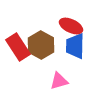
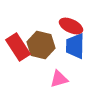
brown hexagon: rotated 16 degrees counterclockwise
pink triangle: moved 2 px up
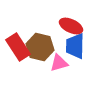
brown hexagon: moved 1 px left, 2 px down
pink triangle: moved 16 px up
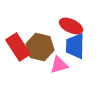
pink triangle: moved 2 px down
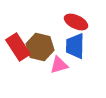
red ellipse: moved 5 px right, 4 px up
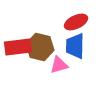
red ellipse: rotated 50 degrees counterclockwise
red rectangle: rotated 64 degrees counterclockwise
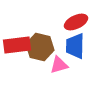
red rectangle: moved 1 px left, 2 px up
